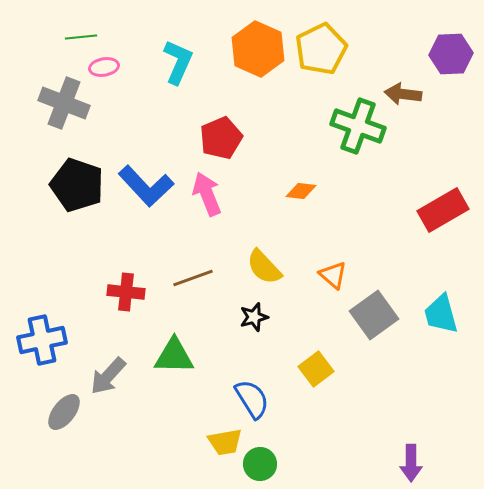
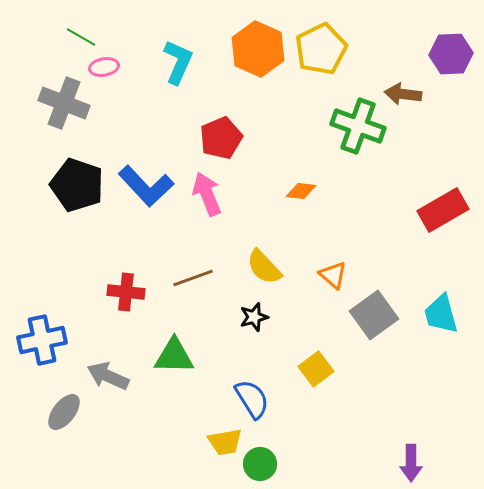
green line: rotated 36 degrees clockwise
gray arrow: rotated 72 degrees clockwise
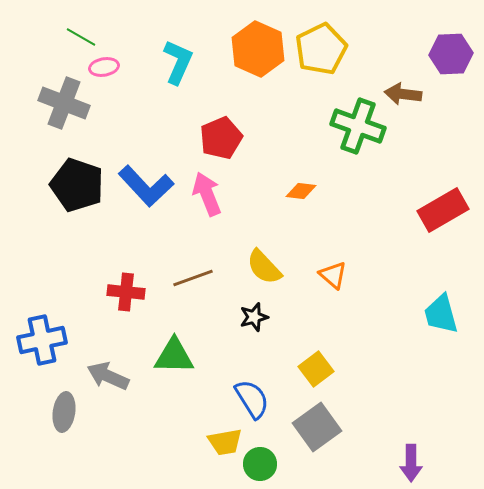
gray square: moved 57 px left, 112 px down
gray ellipse: rotated 30 degrees counterclockwise
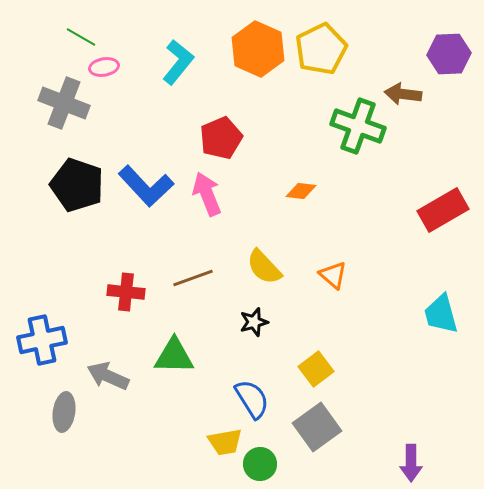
purple hexagon: moved 2 px left
cyan L-shape: rotated 15 degrees clockwise
black star: moved 5 px down
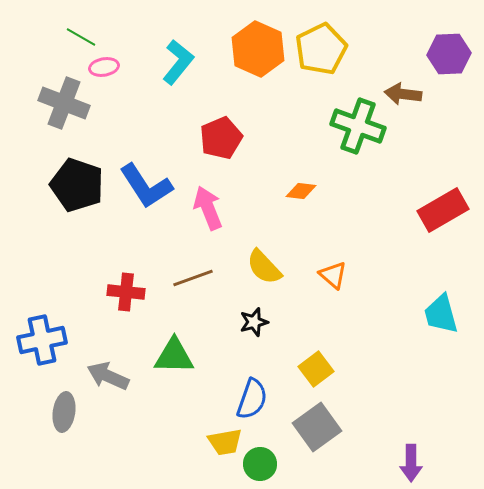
blue L-shape: rotated 10 degrees clockwise
pink arrow: moved 1 px right, 14 px down
blue semicircle: rotated 51 degrees clockwise
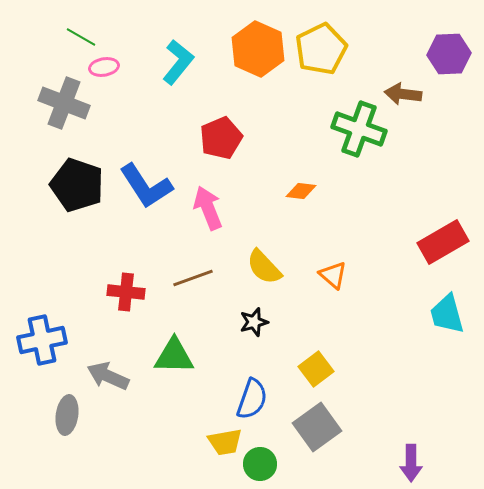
green cross: moved 1 px right, 3 px down
red rectangle: moved 32 px down
cyan trapezoid: moved 6 px right
gray ellipse: moved 3 px right, 3 px down
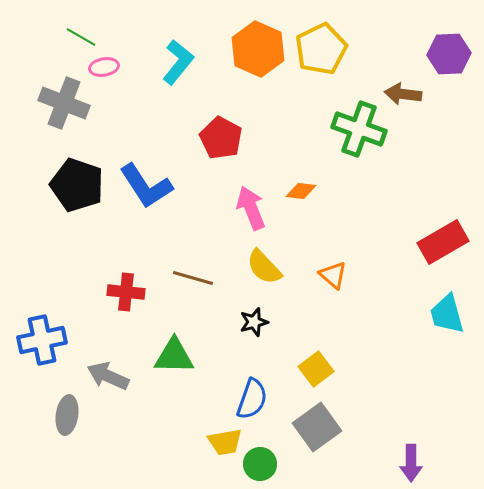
red pentagon: rotated 21 degrees counterclockwise
pink arrow: moved 43 px right
brown line: rotated 36 degrees clockwise
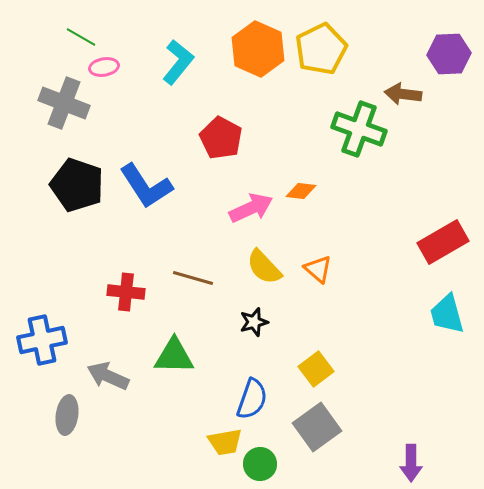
pink arrow: rotated 87 degrees clockwise
orange triangle: moved 15 px left, 6 px up
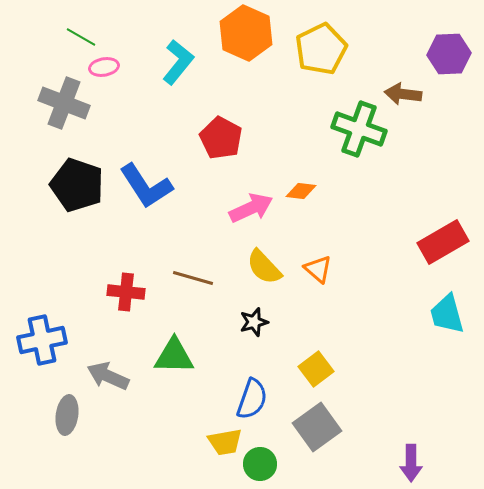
orange hexagon: moved 12 px left, 16 px up
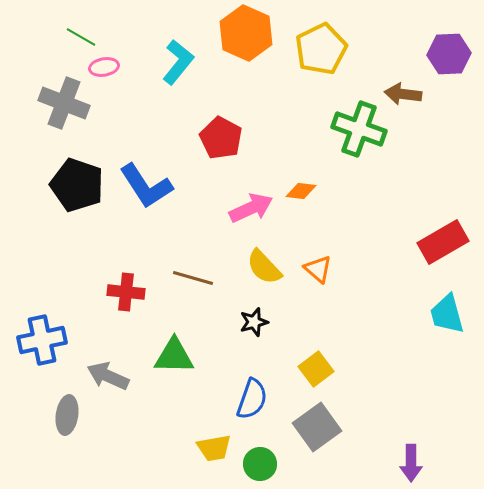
yellow trapezoid: moved 11 px left, 6 px down
